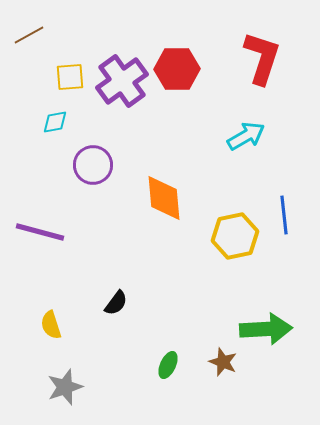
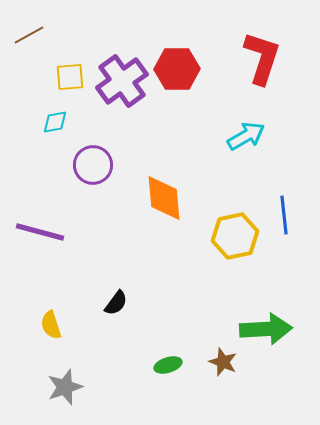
green ellipse: rotated 48 degrees clockwise
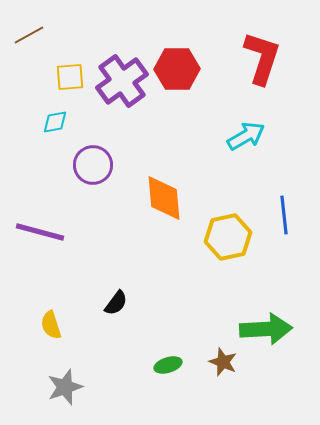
yellow hexagon: moved 7 px left, 1 px down
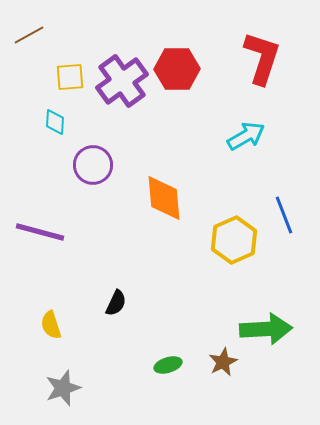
cyan diamond: rotated 76 degrees counterclockwise
blue line: rotated 15 degrees counterclockwise
yellow hexagon: moved 6 px right, 3 px down; rotated 12 degrees counterclockwise
black semicircle: rotated 12 degrees counterclockwise
brown star: rotated 24 degrees clockwise
gray star: moved 2 px left, 1 px down
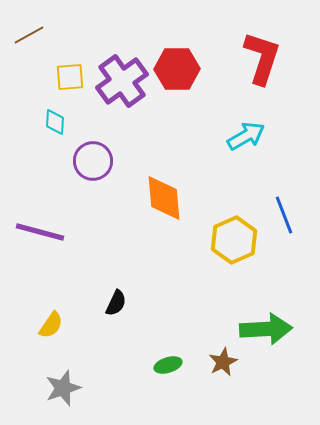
purple circle: moved 4 px up
yellow semicircle: rotated 128 degrees counterclockwise
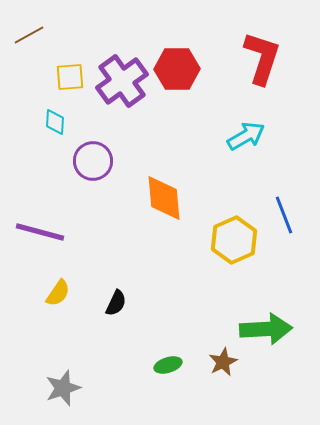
yellow semicircle: moved 7 px right, 32 px up
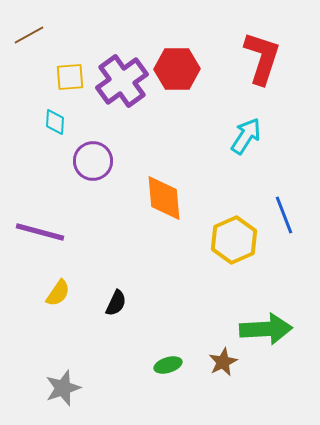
cyan arrow: rotated 27 degrees counterclockwise
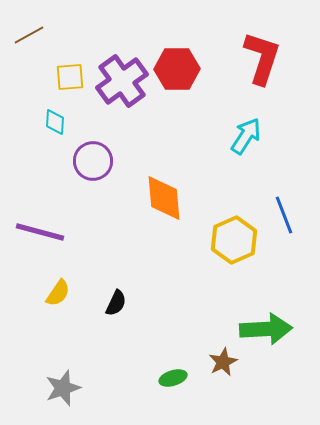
green ellipse: moved 5 px right, 13 px down
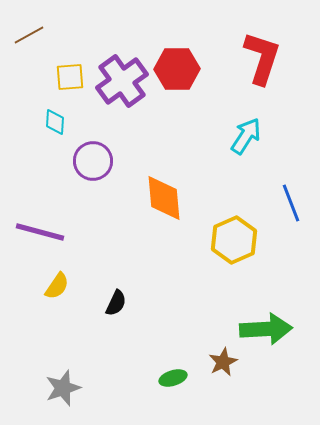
blue line: moved 7 px right, 12 px up
yellow semicircle: moved 1 px left, 7 px up
